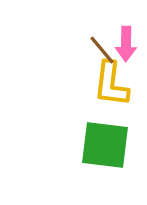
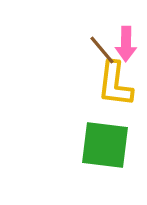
yellow L-shape: moved 4 px right
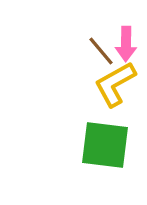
brown line: moved 1 px left, 1 px down
yellow L-shape: rotated 54 degrees clockwise
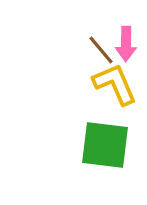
brown line: moved 1 px up
yellow L-shape: rotated 96 degrees clockwise
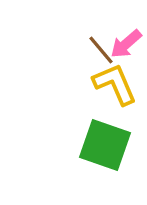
pink arrow: rotated 48 degrees clockwise
green square: rotated 12 degrees clockwise
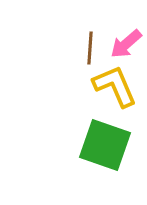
brown line: moved 11 px left, 2 px up; rotated 44 degrees clockwise
yellow L-shape: moved 2 px down
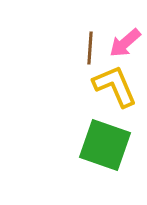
pink arrow: moved 1 px left, 1 px up
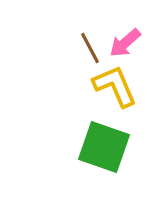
brown line: rotated 32 degrees counterclockwise
green square: moved 1 px left, 2 px down
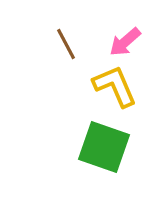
pink arrow: moved 1 px up
brown line: moved 24 px left, 4 px up
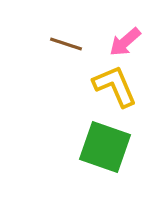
brown line: rotated 44 degrees counterclockwise
green square: moved 1 px right
